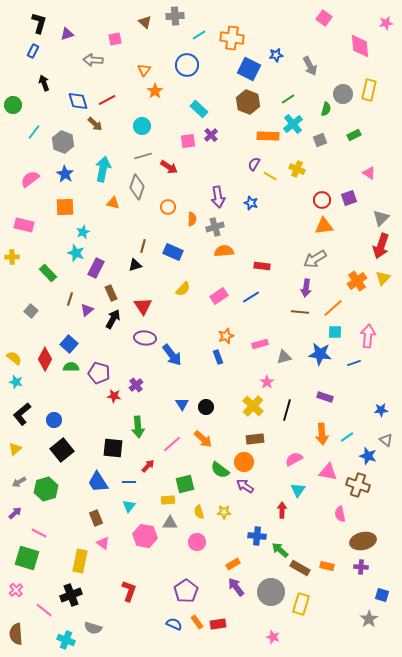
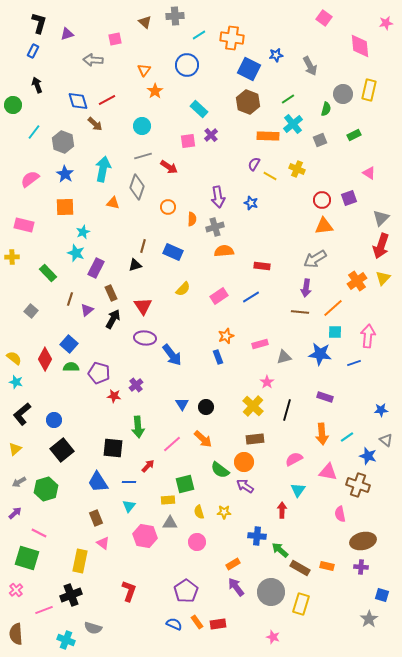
black arrow at (44, 83): moved 7 px left, 2 px down
pink line at (44, 610): rotated 60 degrees counterclockwise
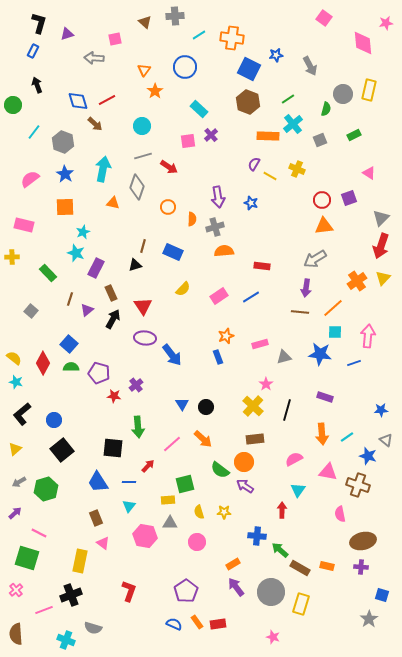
pink diamond at (360, 46): moved 3 px right, 3 px up
gray arrow at (93, 60): moved 1 px right, 2 px up
blue circle at (187, 65): moved 2 px left, 2 px down
red diamond at (45, 359): moved 2 px left, 4 px down
pink star at (267, 382): moved 1 px left, 2 px down
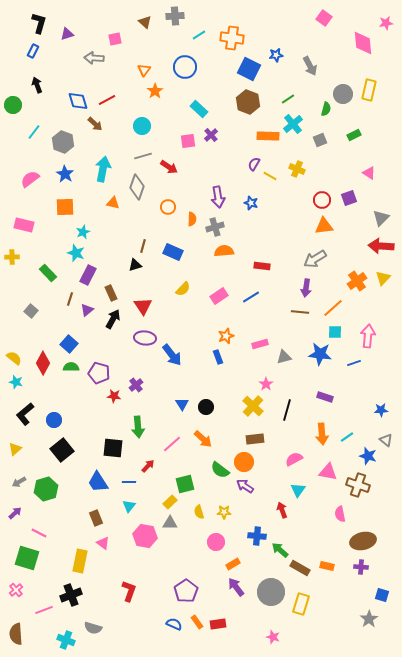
red arrow at (381, 246): rotated 75 degrees clockwise
purple rectangle at (96, 268): moved 8 px left, 7 px down
black L-shape at (22, 414): moved 3 px right
yellow rectangle at (168, 500): moved 2 px right, 2 px down; rotated 40 degrees counterclockwise
red arrow at (282, 510): rotated 21 degrees counterclockwise
pink circle at (197, 542): moved 19 px right
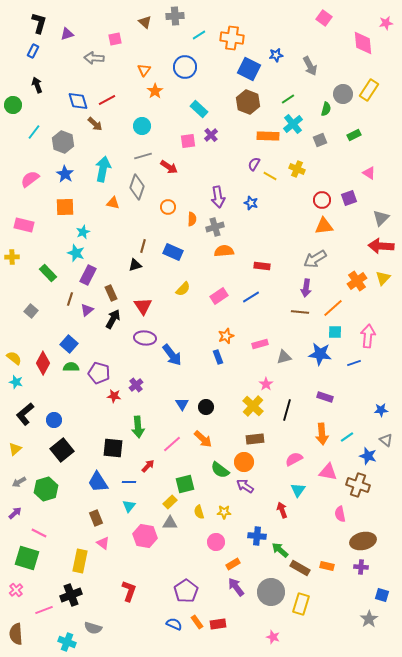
yellow rectangle at (369, 90): rotated 20 degrees clockwise
cyan cross at (66, 640): moved 1 px right, 2 px down
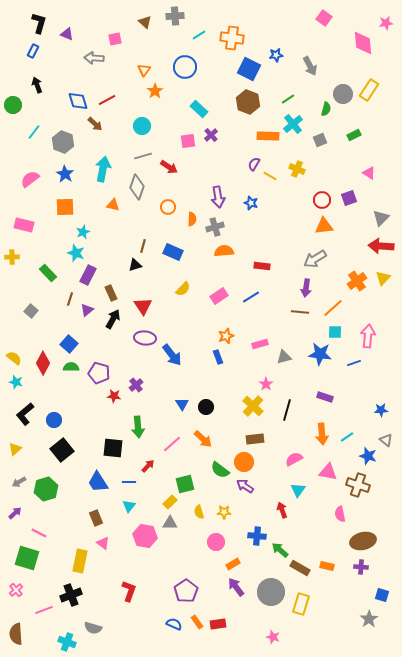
purple triangle at (67, 34): rotated 40 degrees clockwise
orange triangle at (113, 203): moved 2 px down
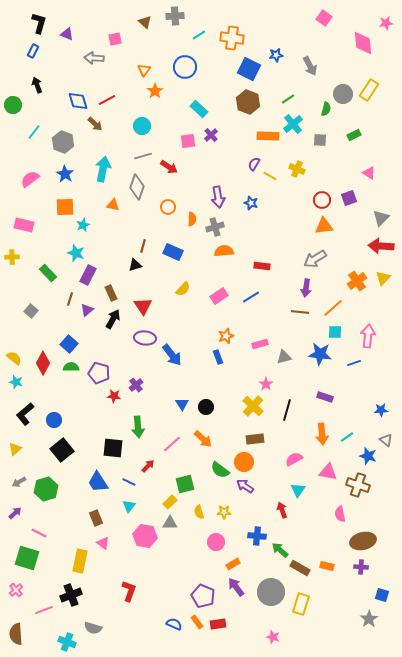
gray square at (320, 140): rotated 24 degrees clockwise
cyan star at (83, 232): moved 7 px up
blue line at (129, 482): rotated 24 degrees clockwise
purple pentagon at (186, 591): moved 17 px right, 5 px down; rotated 15 degrees counterclockwise
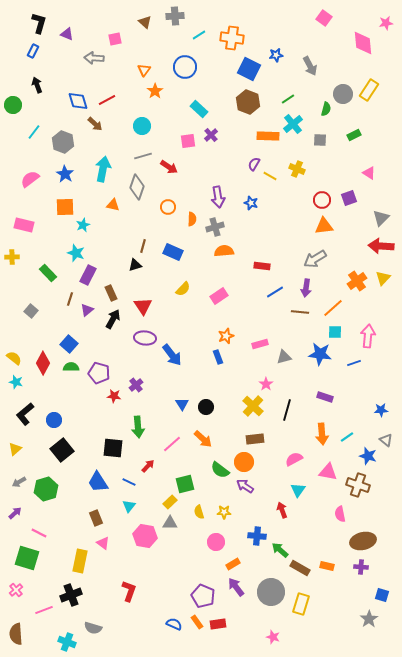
blue line at (251, 297): moved 24 px right, 5 px up
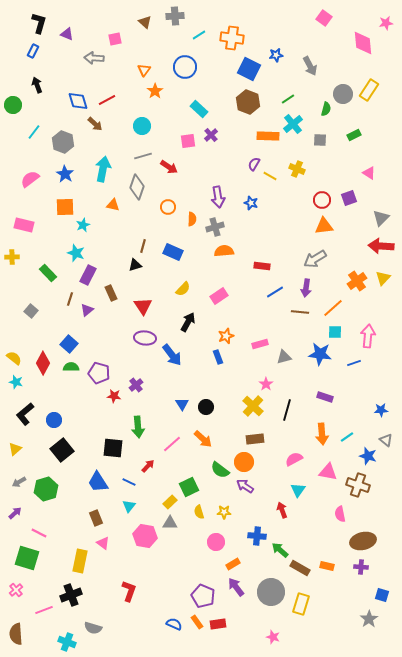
black arrow at (113, 319): moved 75 px right, 3 px down
green square at (185, 484): moved 4 px right, 3 px down; rotated 12 degrees counterclockwise
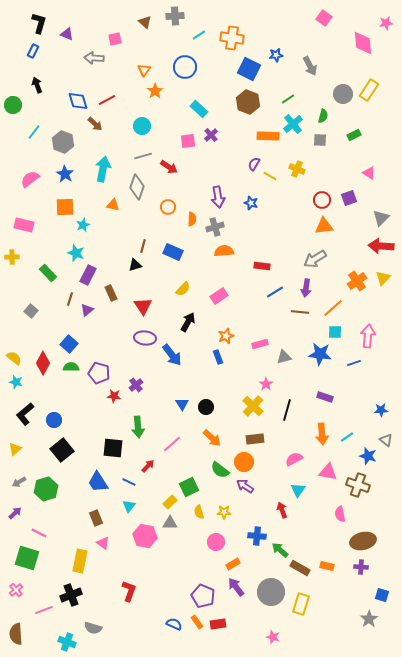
green semicircle at (326, 109): moved 3 px left, 7 px down
orange arrow at (203, 439): moved 9 px right, 1 px up
